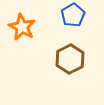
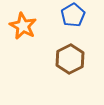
orange star: moved 1 px right, 1 px up
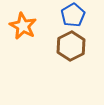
brown hexagon: moved 1 px right, 13 px up
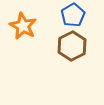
brown hexagon: moved 1 px right
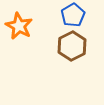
orange star: moved 4 px left
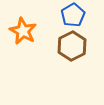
orange star: moved 4 px right, 5 px down
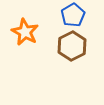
orange star: moved 2 px right, 1 px down
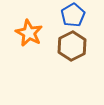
orange star: moved 4 px right, 1 px down
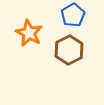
brown hexagon: moved 3 px left, 4 px down
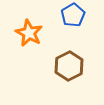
brown hexagon: moved 16 px down
